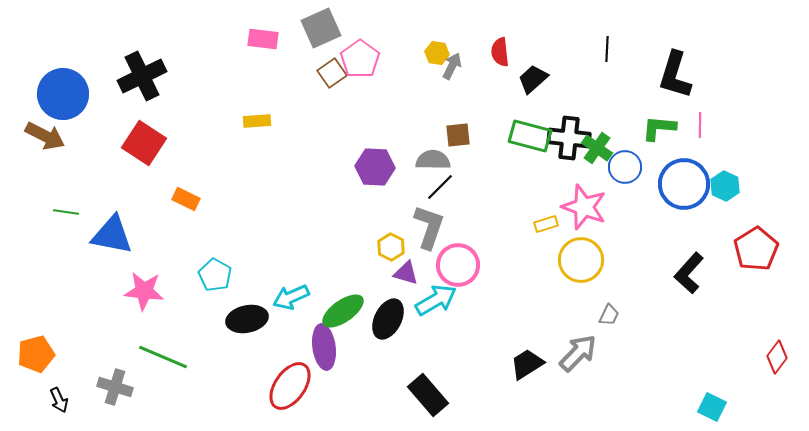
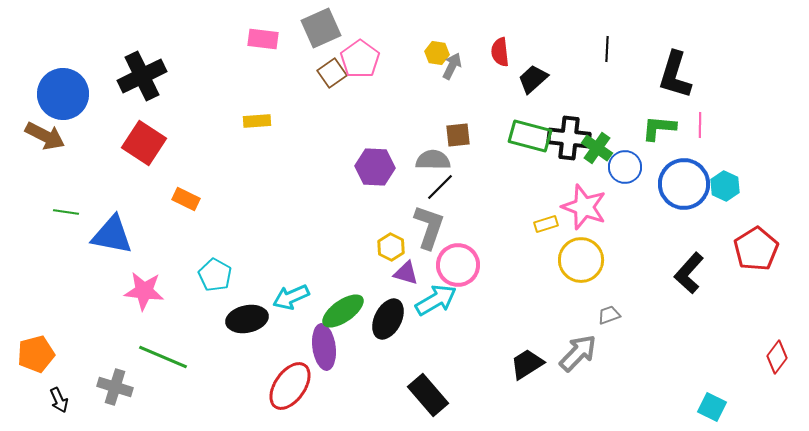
gray trapezoid at (609, 315): rotated 135 degrees counterclockwise
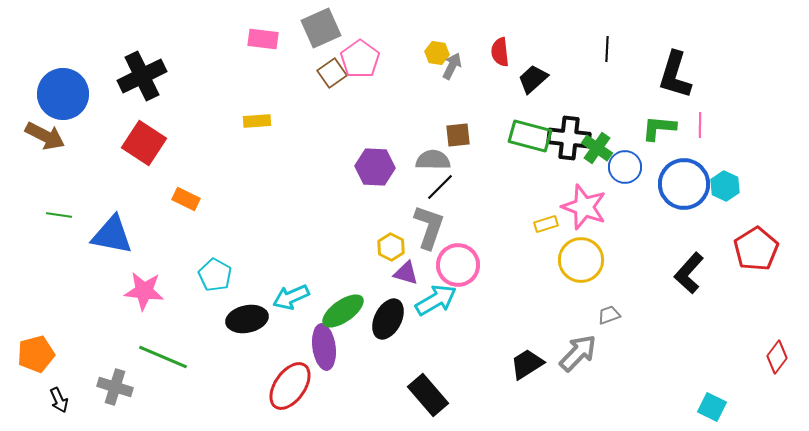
green line at (66, 212): moved 7 px left, 3 px down
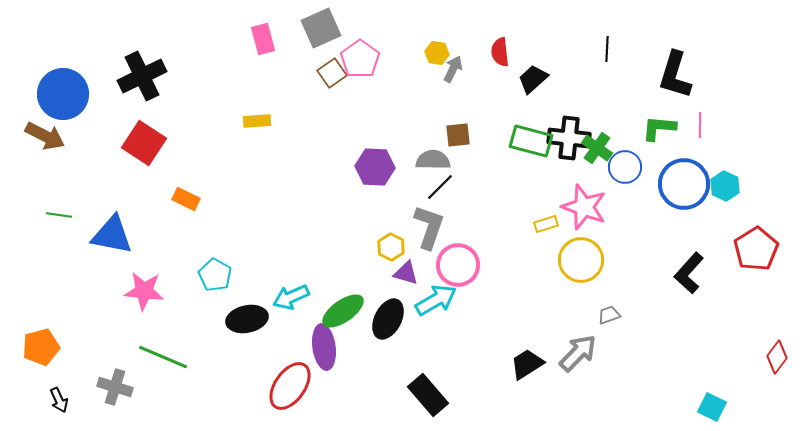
pink rectangle at (263, 39): rotated 68 degrees clockwise
gray arrow at (452, 66): moved 1 px right, 3 px down
green rectangle at (530, 136): moved 1 px right, 5 px down
orange pentagon at (36, 354): moved 5 px right, 7 px up
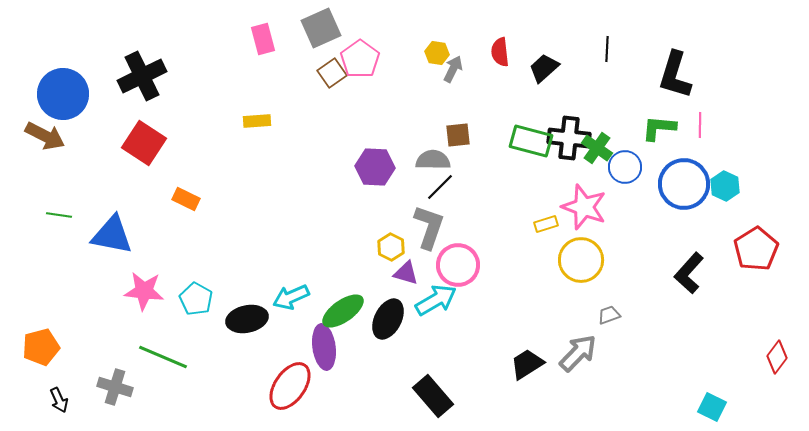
black trapezoid at (533, 79): moved 11 px right, 11 px up
cyan pentagon at (215, 275): moved 19 px left, 24 px down
black rectangle at (428, 395): moved 5 px right, 1 px down
